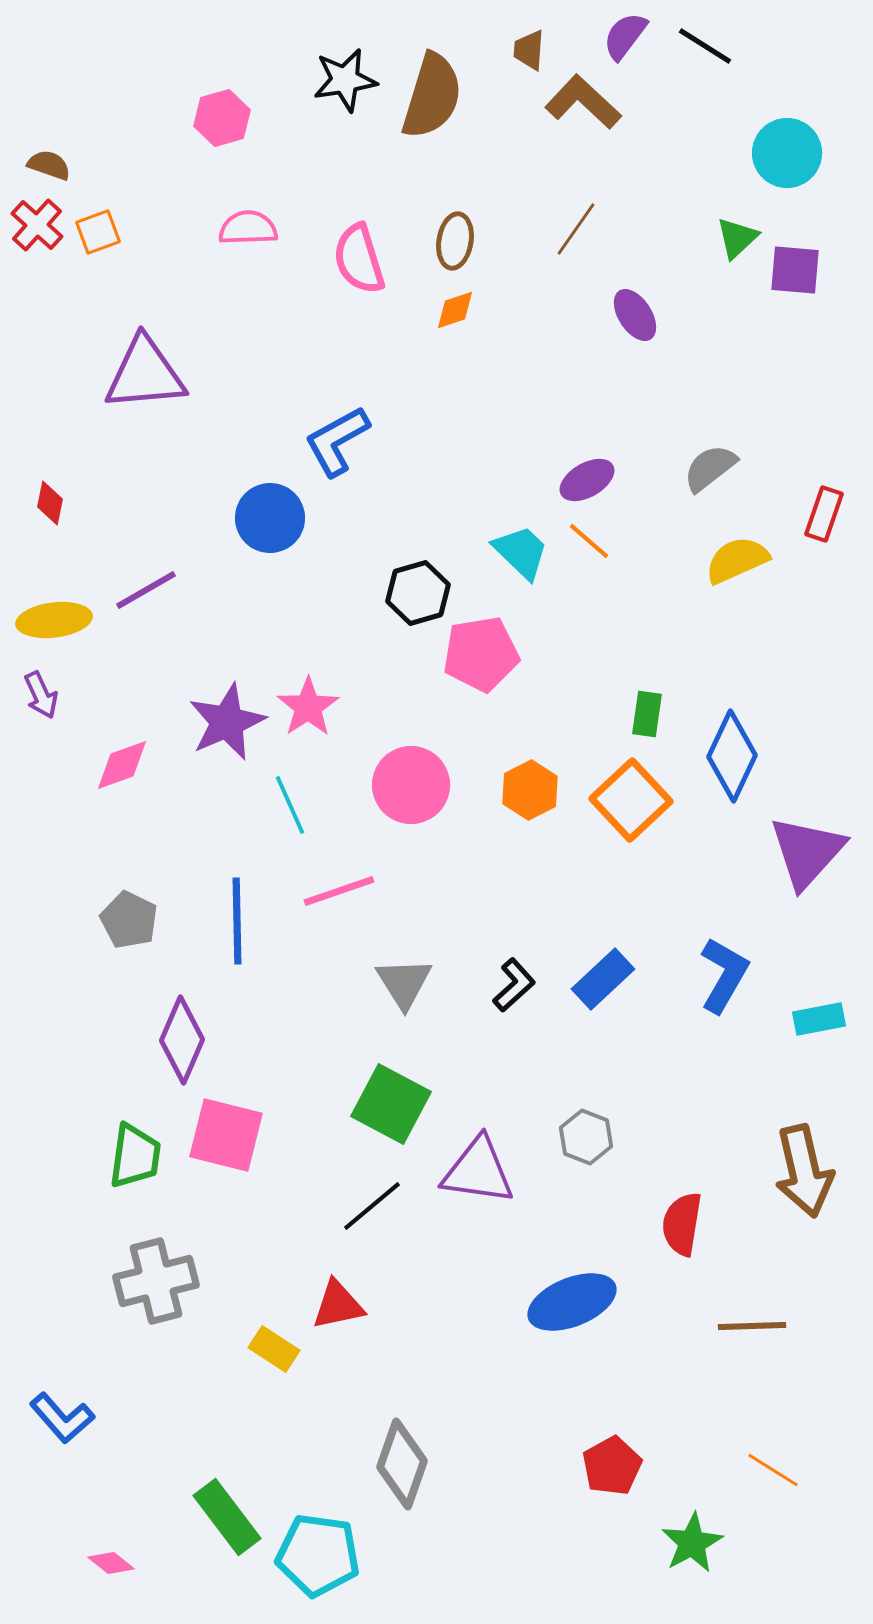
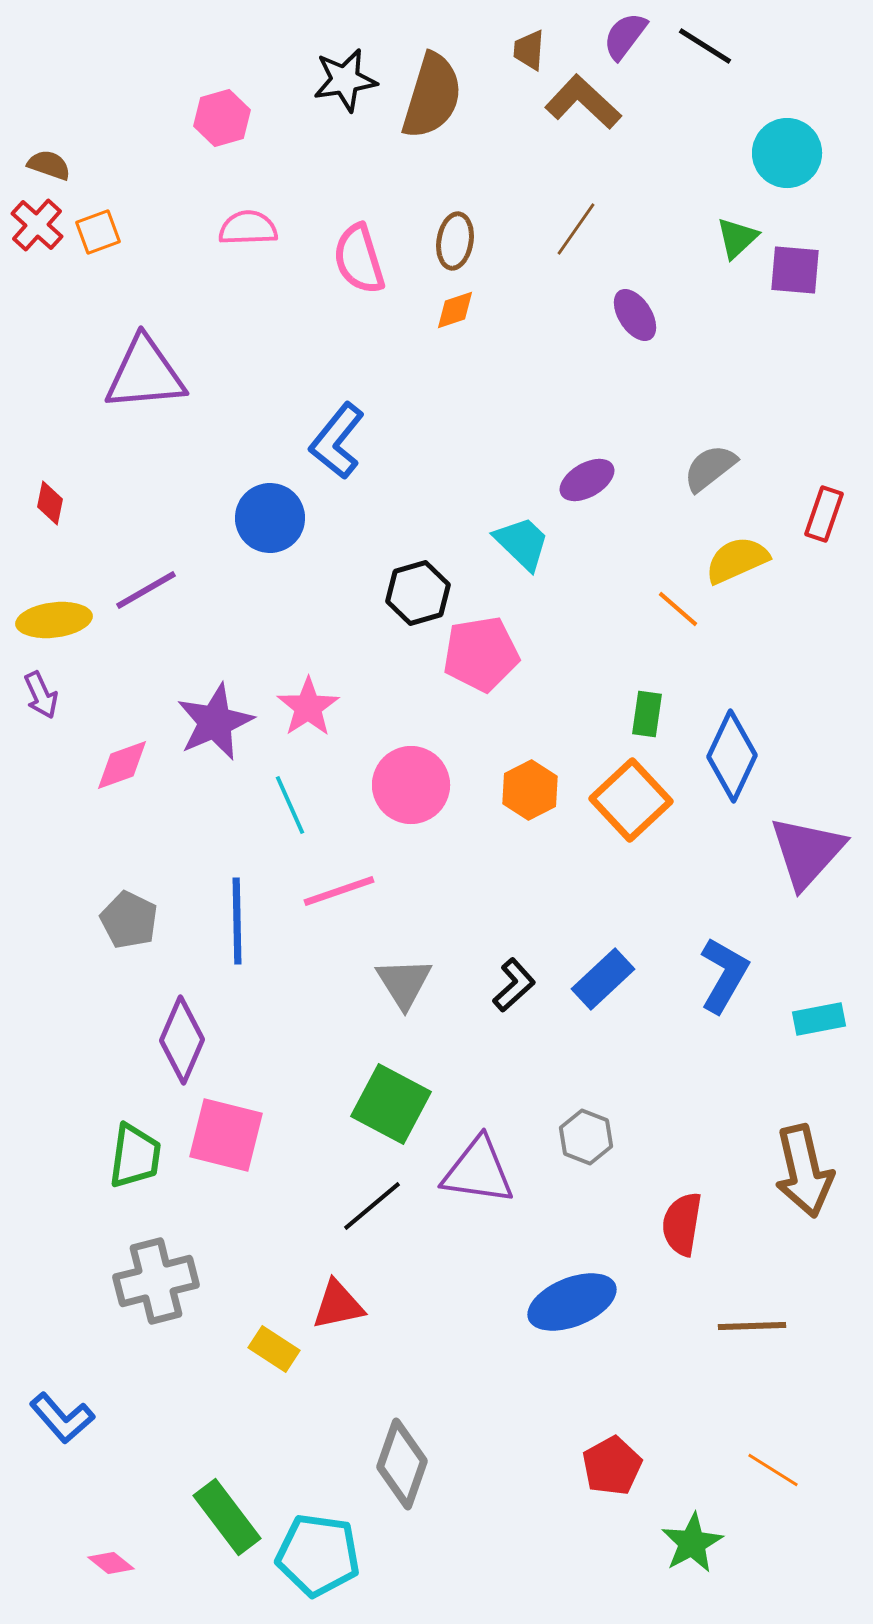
blue L-shape at (337, 441): rotated 22 degrees counterclockwise
orange line at (589, 541): moved 89 px right, 68 px down
cyan trapezoid at (521, 552): moved 1 px right, 9 px up
purple star at (227, 722): moved 12 px left
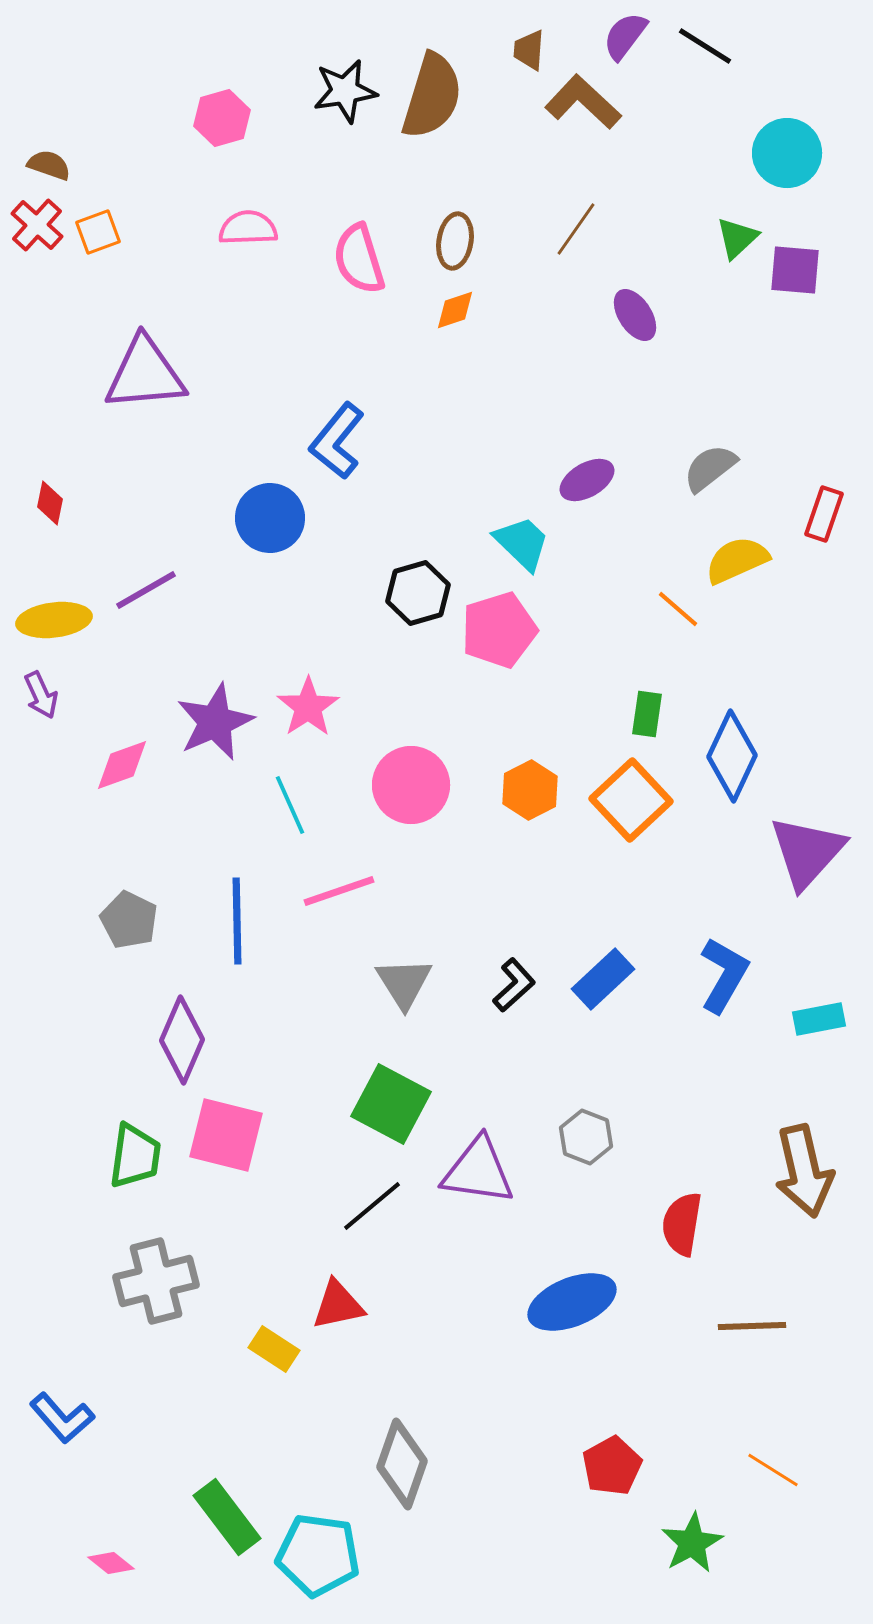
black star at (345, 80): moved 11 px down
pink pentagon at (481, 654): moved 18 px right, 24 px up; rotated 8 degrees counterclockwise
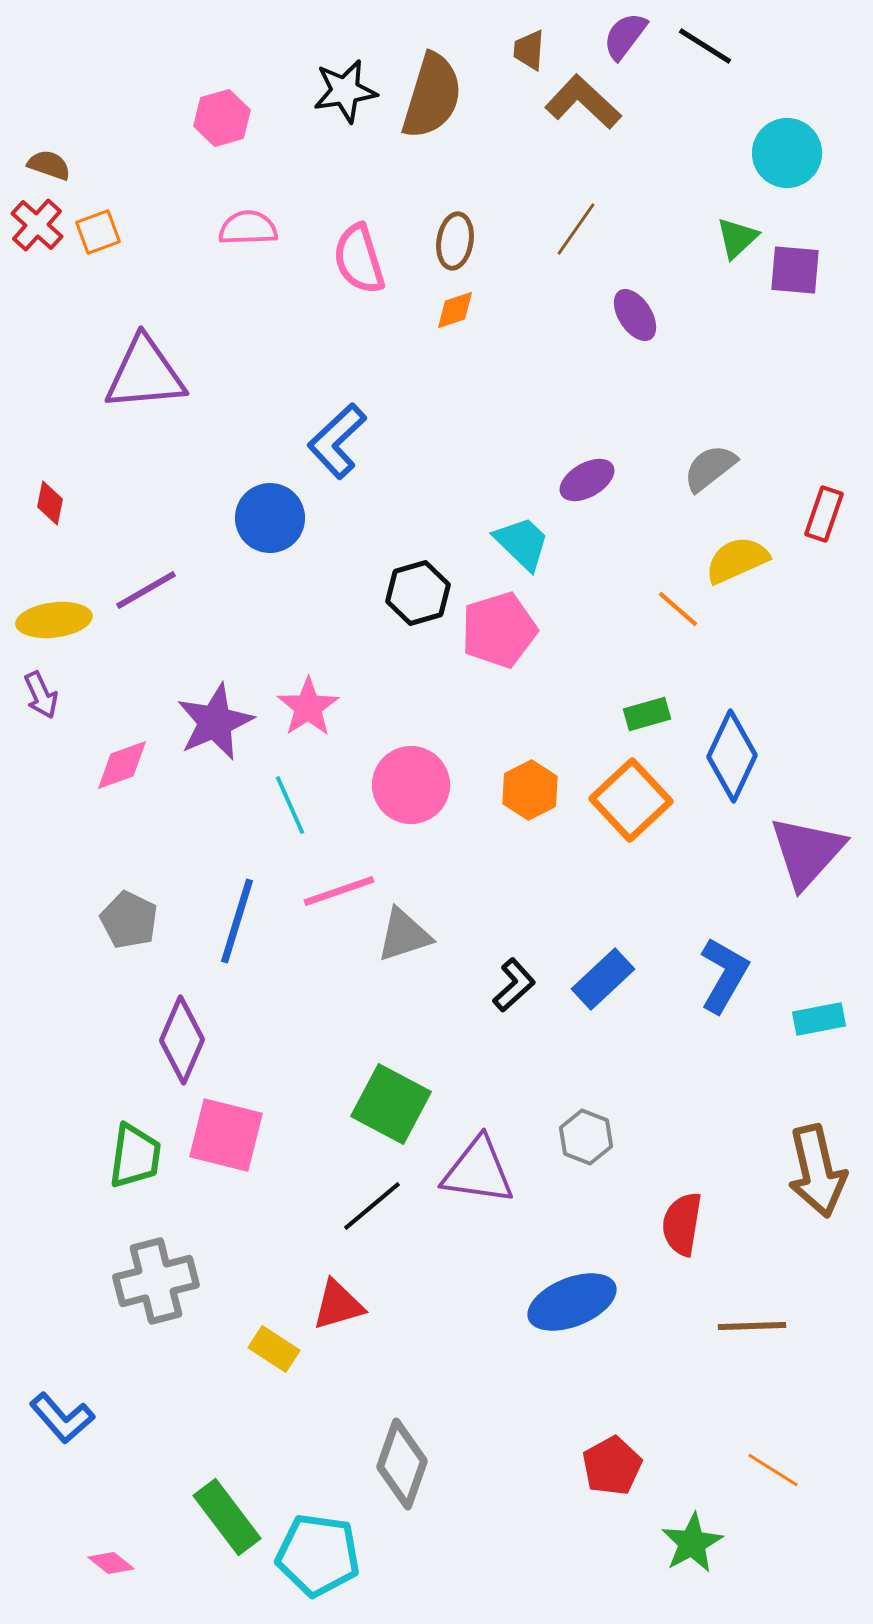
blue L-shape at (337, 441): rotated 8 degrees clockwise
green rectangle at (647, 714): rotated 66 degrees clockwise
blue line at (237, 921): rotated 18 degrees clockwise
gray triangle at (404, 983): moved 48 px up; rotated 44 degrees clockwise
brown arrow at (804, 1171): moved 13 px right
red triangle at (338, 1305): rotated 4 degrees counterclockwise
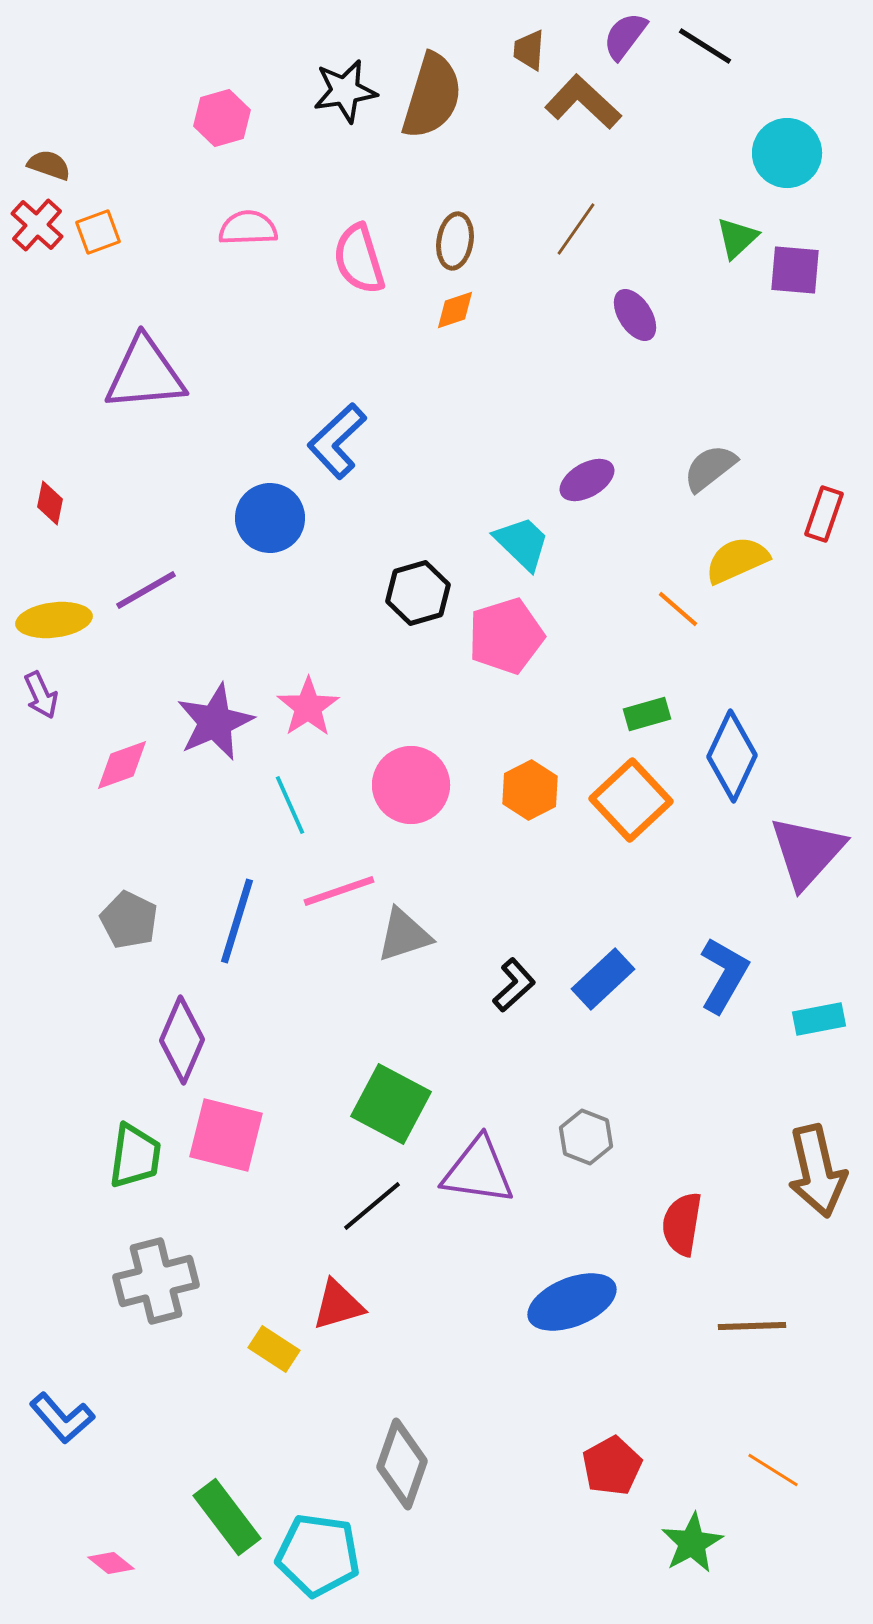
pink pentagon at (499, 630): moved 7 px right, 6 px down
